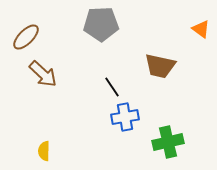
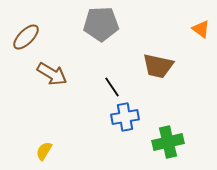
brown trapezoid: moved 2 px left
brown arrow: moved 9 px right; rotated 12 degrees counterclockwise
yellow semicircle: rotated 30 degrees clockwise
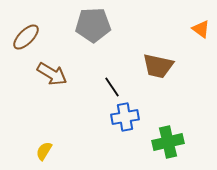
gray pentagon: moved 8 px left, 1 px down
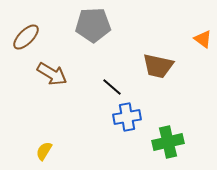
orange triangle: moved 2 px right, 10 px down
black line: rotated 15 degrees counterclockwise
blue cross: moved 2 px right
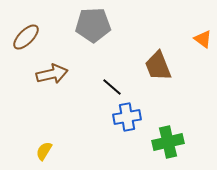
brown trapezoid: rotated 56 degrees clockwise
brown arrow: rotated 44 degrees counterclockwise
